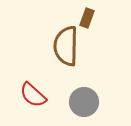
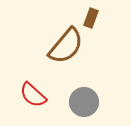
brown rectangle: moved 4 px right
brown semicircle: rotated 141 degrees counterclockwise
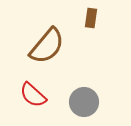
brown rectangle: rotated 12 degrees counterclockwise
brown semicircle: moved 19 px left
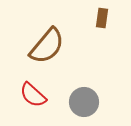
brown rectangle: moved 11 px right
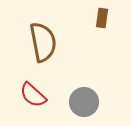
brown semicircle: moved 4 px left, 4 px up; rotated 51 degrees counterclockwise
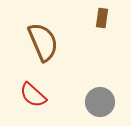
brown semicircle: rotated 12 degrees counterclockwise
gray circle: moved 16 px right
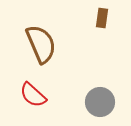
brown semicircle: moved 2 px left, 2 px down
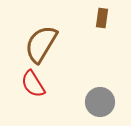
brown semicircle: rotated 126 degrees counterclockwise
red semicircle: moved 11 px up; rotated 16 degrees clockwise
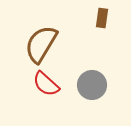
red semicircle: moved 13 px right; rotated 16 degrees counterclockwise
gray circle: moved 8 px left, 17 px up
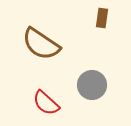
brown semicircle: rotated 87 degrees counterclockwise
red semicircle: moved 19 px down
